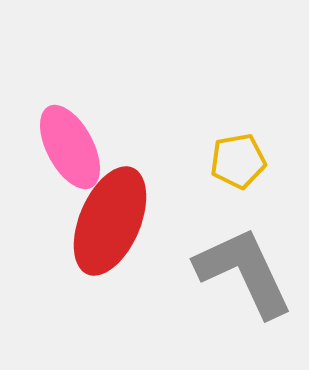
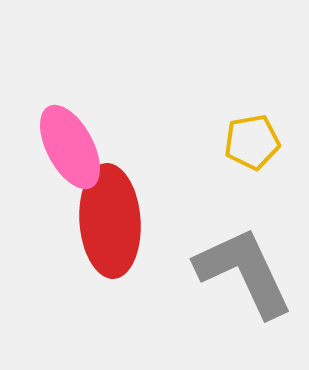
yellow pentagon: moved 14 px right, 19 px up
red ellipse: rotated 27 degrees counterclockwise
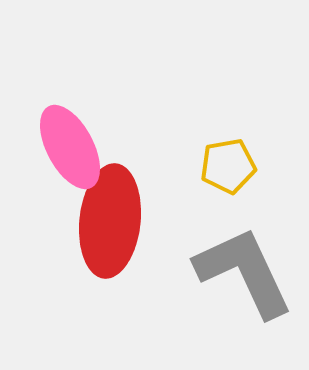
yellow pentagon: moved 24 px left, 24 px down
red ellipse: rotated 10 degrees clockwise
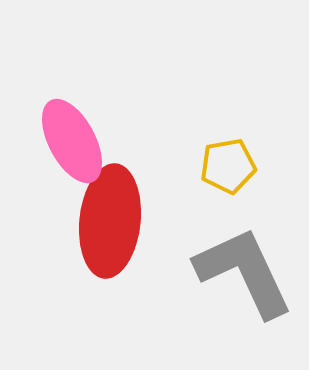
pink ellipse: moved 2 px right, 6 px up
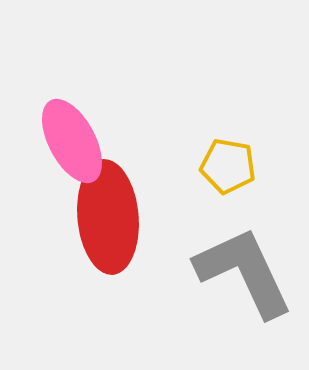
yellow pentagon: rotated 20 degrees clockwise
red ellipse: moved 2 px left, 4 px up; rotated 11 degrees counterclockwise
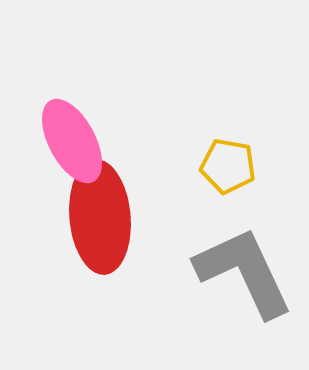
red ellipse: moved 8 px left
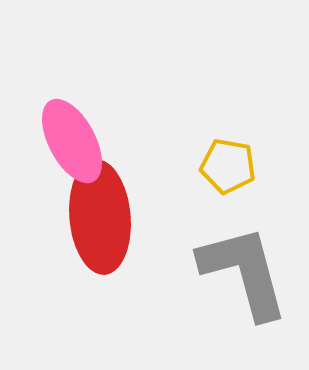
gray L-shape: rotated 10 degrees clockwise
